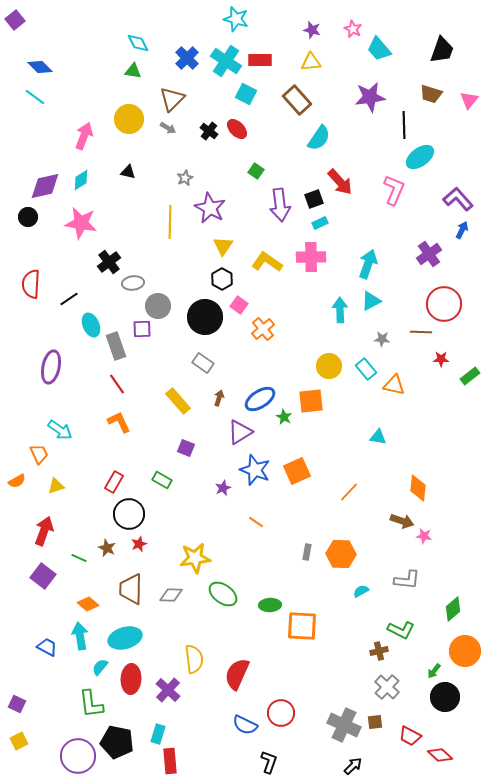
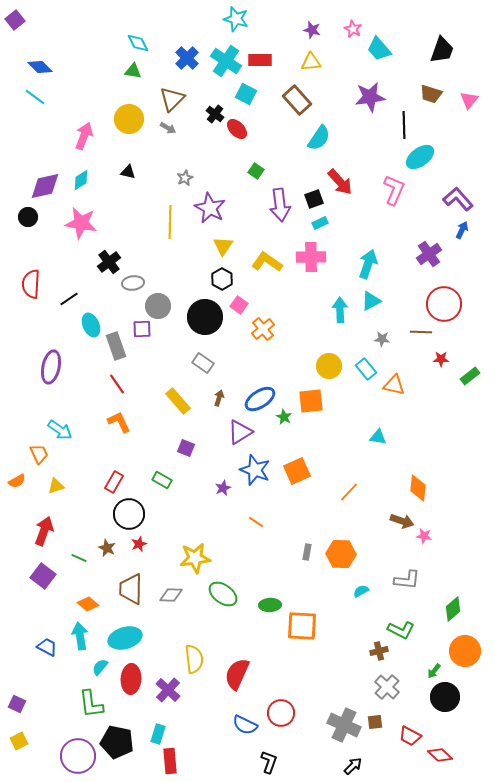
black cross at (209, 131): moved 6 px right, 17 px up
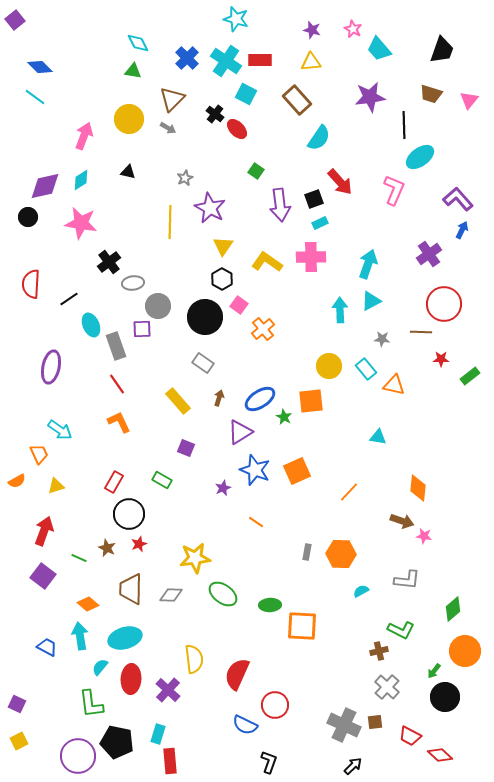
red circle at (281, 713): moved 6 px left, 8 px up
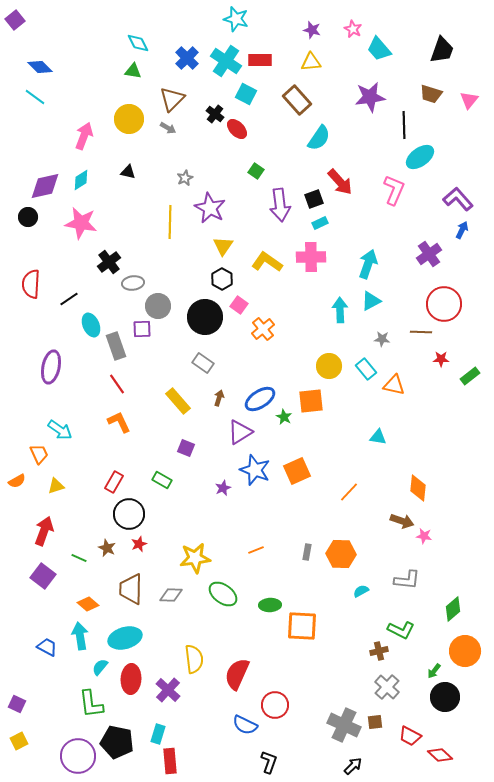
orange line at (256, 522): moved 28 px down; rotated 56 degrees counterclockwise
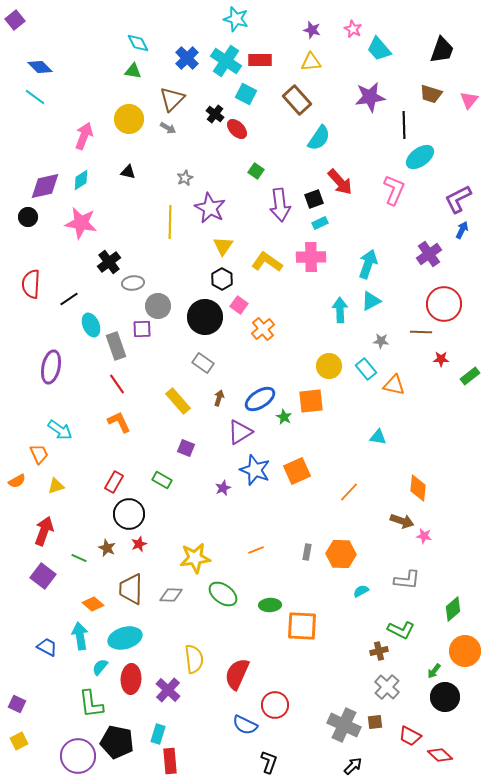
purple L-shape at (458, 199): rotated 76 degrees counterclockwise
gray star at (382, 339): moved 1 px left, 2 px down
orange diamond at (88, 604): moved 5 px right
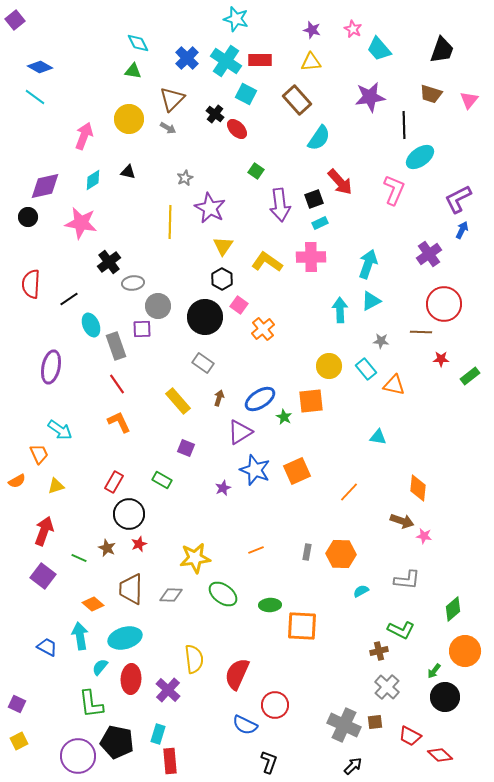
blue diamond at (40, 67): rotated 15 degrees counterclockwise
cyan diamond at (81, 180): moved 12 px right
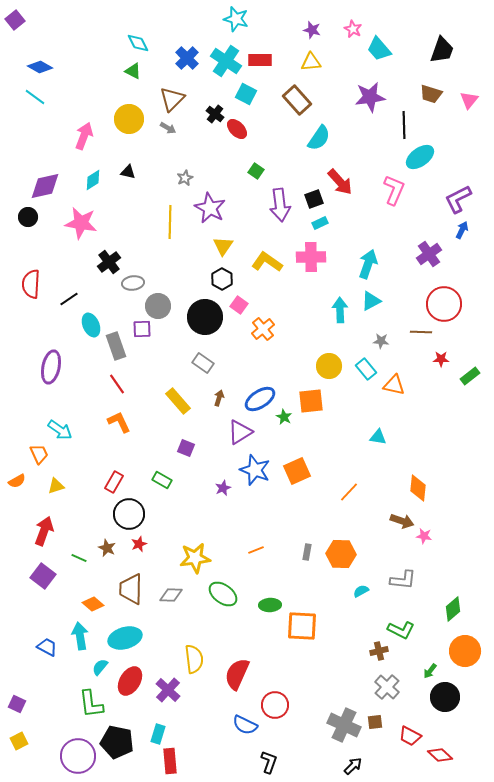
green triangle at (133, 71): rotated 18 degrees clockwise
gray L-shape at (407, 580): moved 4 px left
green arrow at (434, 671): moved 4 px left
red ellipse at (131, 679): moved 1 px left, 2 px down; rotated 28 degrees clockwise
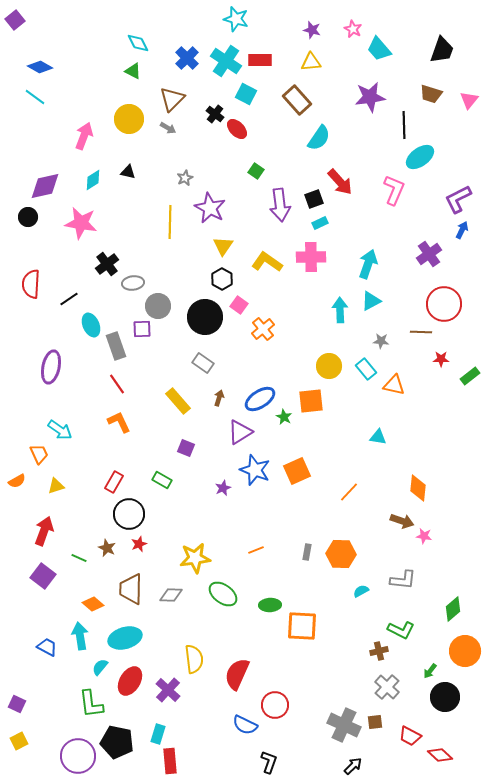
black cross at (109, 262): moved 2 px left, 2 px down
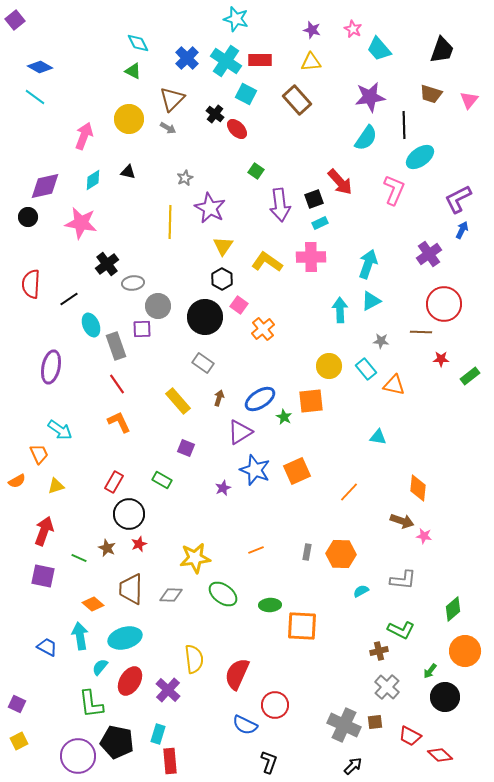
cyan semicircle at (319, 138): moved 47 px right
purple square at (43, 576): rotated 25 degrees counterclockwise
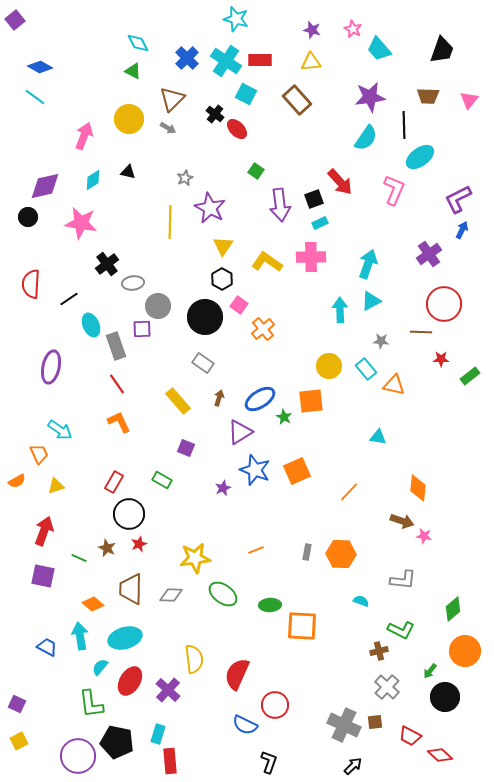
brown trapezoid at (431, 94): moved 3 px left, 2 px down; rotated 15 degrees counterclockwise
cyan semicircle at (361, 591): moved 10 px down; rotated 49 degrees clockwise
